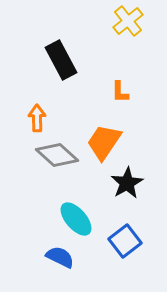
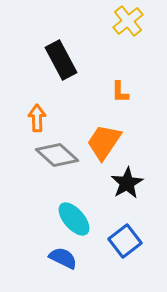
cyan ellipse: moved 2 px left
blue semicircle: moved 3 px right, 1 px down
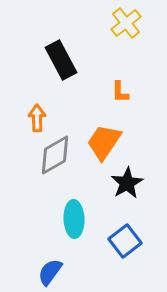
yellow cross: moved 2 px left, 2 px down
gray diamond: moved 2 px left; rotated 72 degrees counterclockwise
cyan ellipse: rotated 39 degrees clockwise
blue semicircle: moved 13 px left, 14 px down; rotated 80 degrees counterclockwise
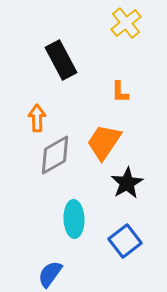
blue semicircle: moved 2 px down
